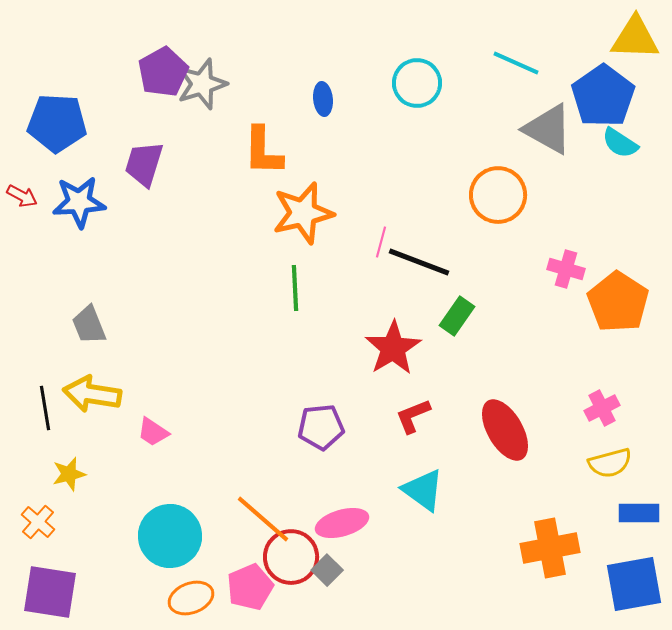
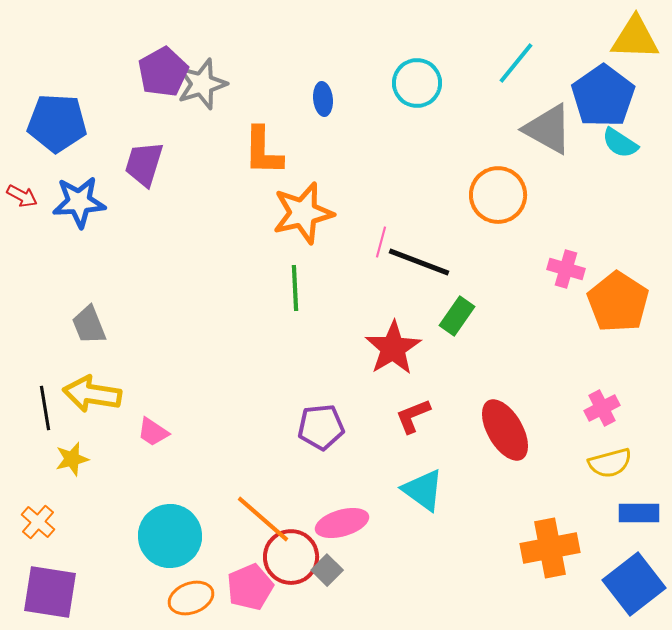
cyan line at (516, 63): rotated 75 degrees counterclockwise
yellow star at (69, 474): moved 3 px right, 15 px up
blue square at (634, 584): rotated 28 degrees counterclockwise
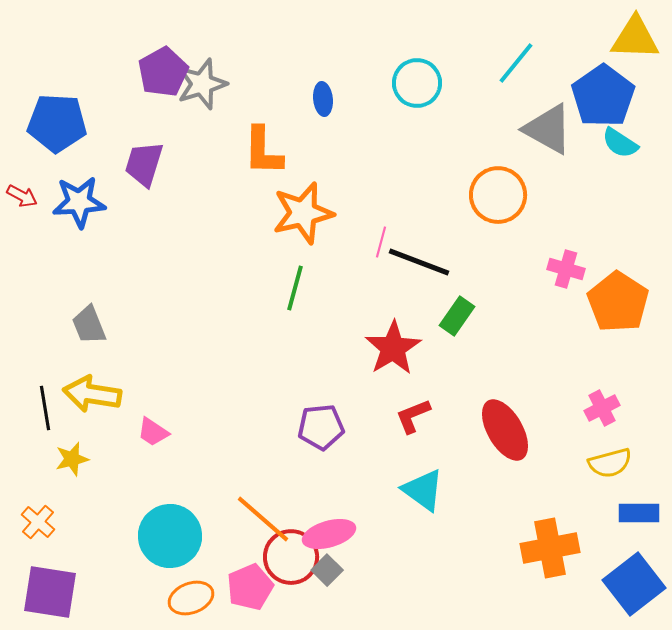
green line at (295, 288): rotated 18 degrees clockwise
pink ellipse at (342, 523): moved 13 px left, 11 px down
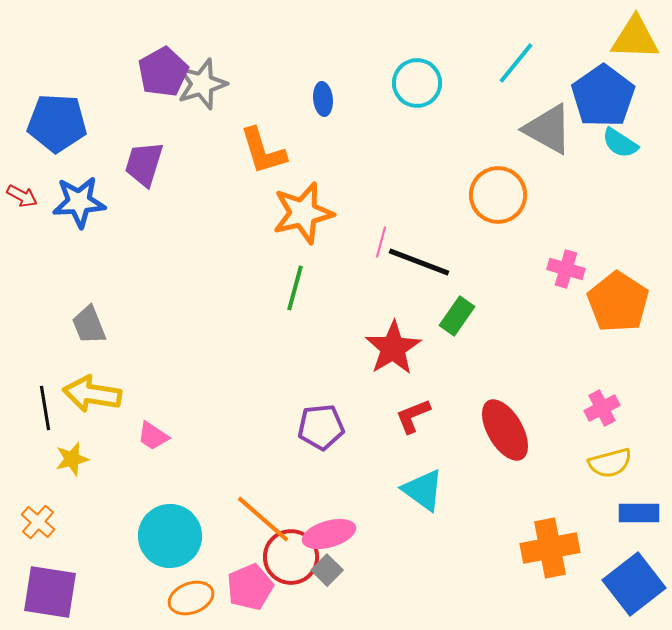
orange L-shape at (263, 151): rotated 18 degrees counterclockwise
pink trapezoid at (153, 432): moved 4 px down
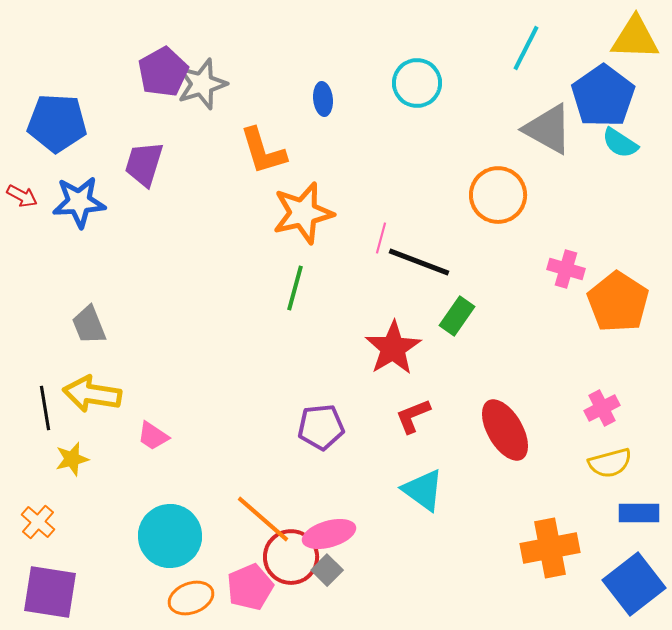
cyan line at (516, 63): moved 10 px right, 15 px up; rotated 12 degrees counterclockwise
pink line at (381, 242): moved 4 px up
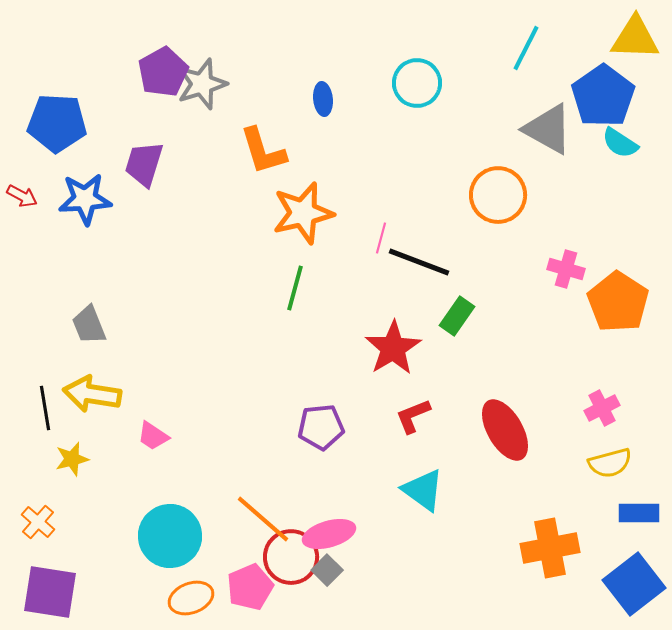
blue star at (79, 202): moved 6 px right, 3 px up
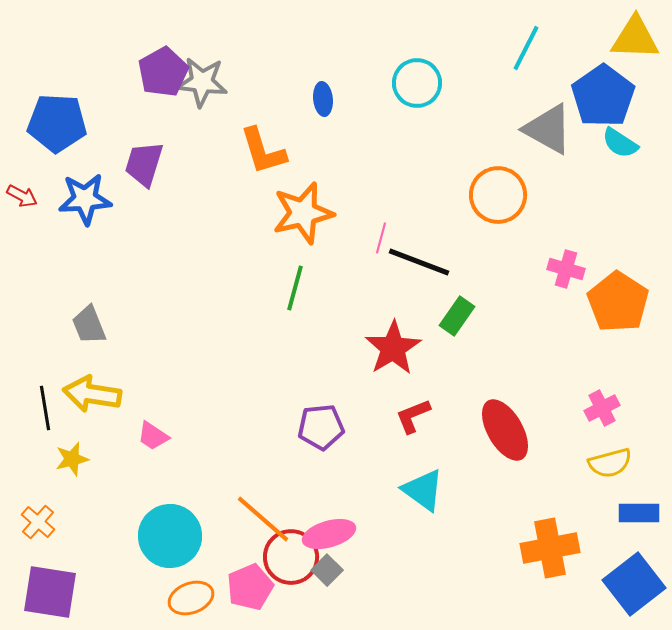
gray star at (202, 84): moved 2 px up; rotated 24 degrees clockwise
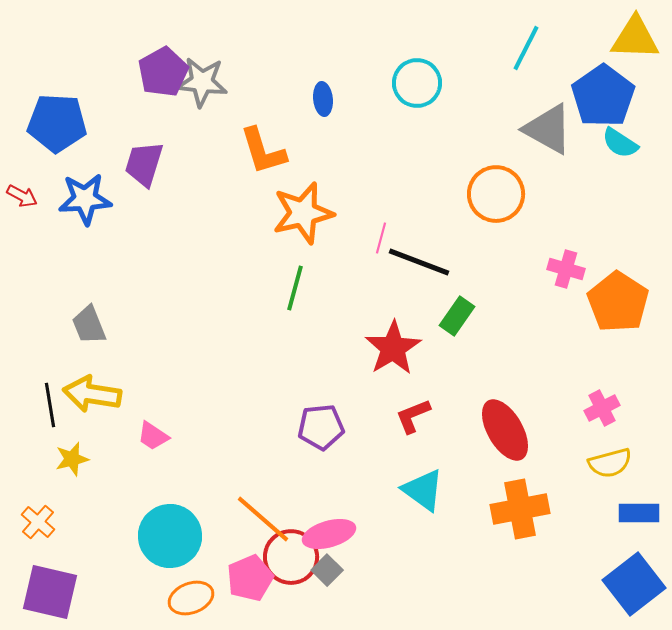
orange circle at (498, 195): moved 2 px left, 1 px up
black line at (45, 408): moved 5 px right, 3 px up
orange cross at (550, 548): moved 30 px left, 39 px up
pink pentagon at (250, 587): moved 9 px up
purple square at (50, 592): rotated 4 degrees clockwise
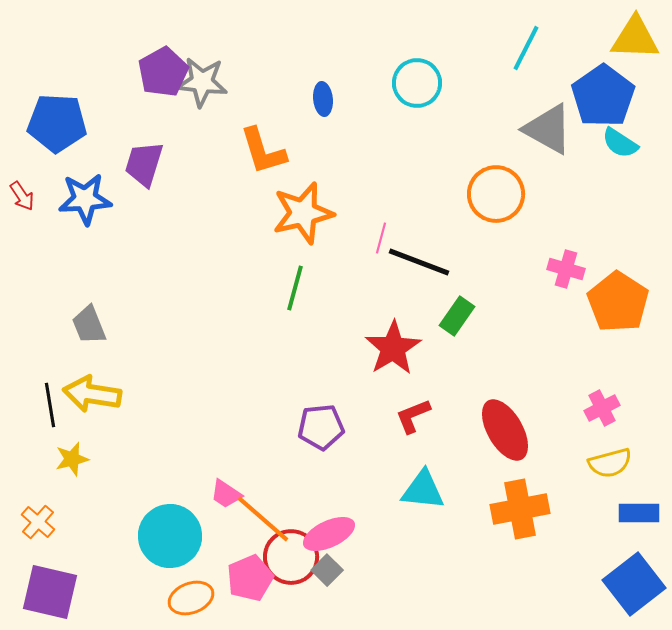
red arrow at (22, 196): rotated 28 degrees clockwise
pink trapezoid at (153, 436): moved 73 px right, 58 px down
cyan triangle at (423, 490): rotated 30 degrees counterclockwise
pink ellipse at (329, 534): rotated 9 degrees counterclockwise
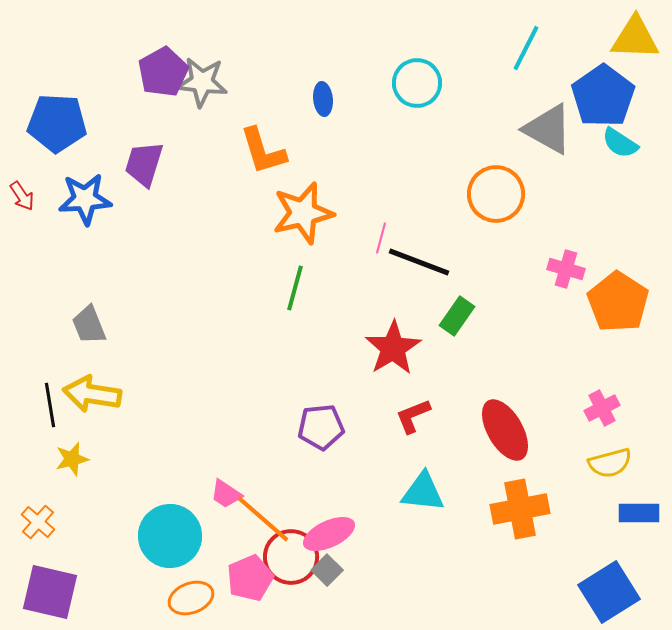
cyan triangle at (423, 490): moved 2 px down
blue square at (634, 584): moved 25 px left, 8 px down; rotated 6 degrees clockwise
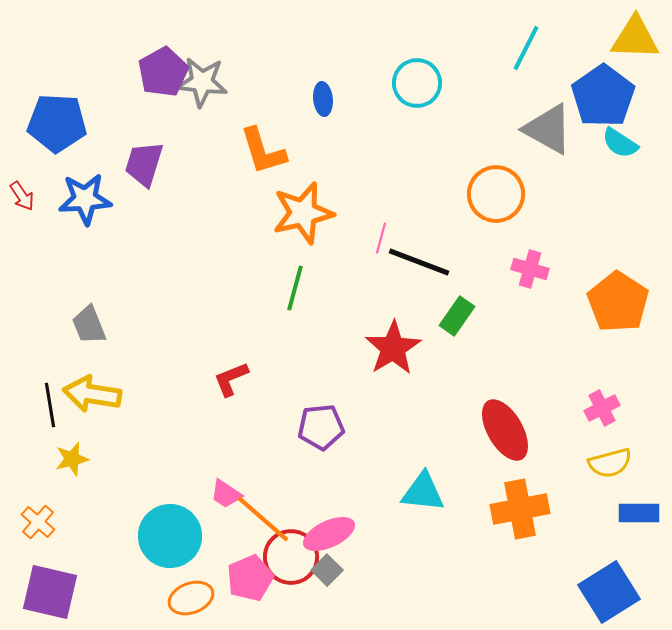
pink cross at (566, 269): moved 36 px left
red L-shape at (413, 416): moved 182 px left, 37 px up
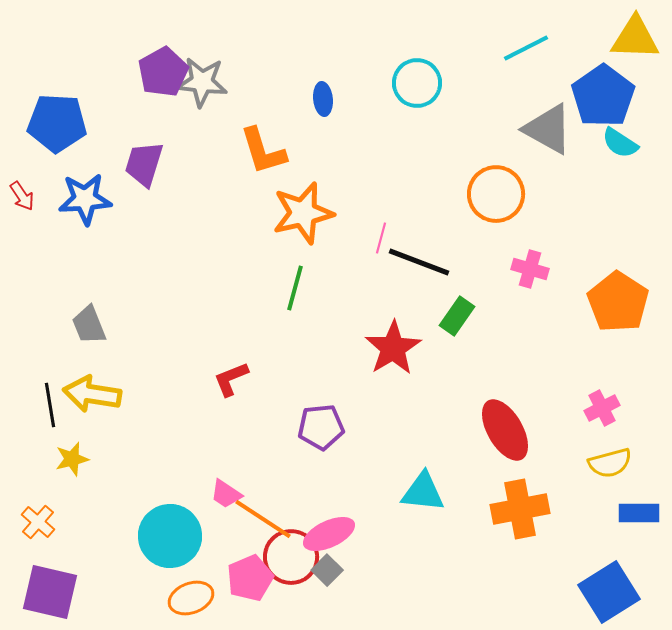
cyan line at (526, 48): rotated 36 degrees clockwise
orange line at (263, 519): rotated 8 degrees counterclockwise
